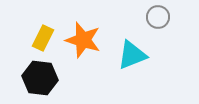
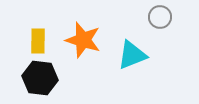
gray circle: moved 2 px right
yellow rectangle: moved 5 px left, 3 px down; rotated 25 degrees counterclockwise
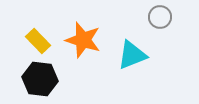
yellow rectangle: rotated 45 degrees counterclockwise
black hexagon: moved 1 px down
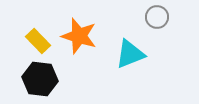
gray circle: moved 3 px left
orange star: moved 4 px left, 4 px up
cyan triangle: moved 2 px left, 1 px up
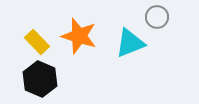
yellow rectangle: moved 1 px left, 1 px down
cyan triangle: moved 11 px up
black hexagon: rotated 16 degrees clockwise
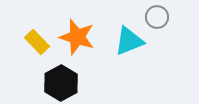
orange star: moved 2 px left, 1 px down
cyan triangle: moved 1 px left, 2 px up
black hexagon: moved 21 px right, 4 px down; rotated 8 degrees clockwise
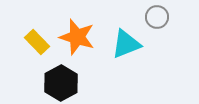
cyan triangle: moved 3 px left, 3 px down
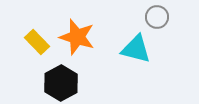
cyan triangle: moved 10 px right, 5 px down; rotated 36 degrees clockwise
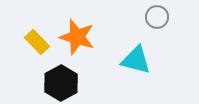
cyan triangle: moved 11 px down
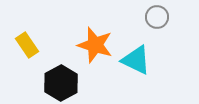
orange star: moved 18 px right, 8 px down
yellow rectangle: moved 10 px left, 3 px down; rotated 10 degrees clockwise
cyan triangle: rotated 12 degrees clockwise
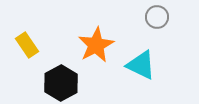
orange star: moved 1 px right; rotated 27 degrees clockwise
cyan triangle: moved 5 px right, 5 px down
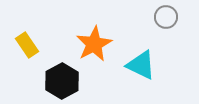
gray circle: moved 9 px right
orange star: moved 2 px left, 1 px up
black hexagon: moved 1 px right, 2 px up
